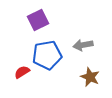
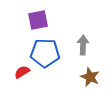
purple square: rotated 15 degrees clockwise
gray arrow: rotated 102 degrees clockwise
blue pentagon: moved 2 px left, 2 px up; rotated 12 degrees clockwise
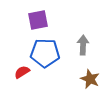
brown star: moved 2 px down
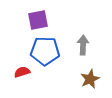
blue pentagon: moved 2 px up
red semicircle: rotated 14 degrees clockwise
brown star: rotated 24 degrees clockwise
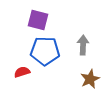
purple square: rotated 25 degrees clockwise
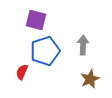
purple square: moved 2 px left
blue pentagon: rotated 20 degrees counterclockwise
red semicircle: rotated 49 degrees counterclockwise
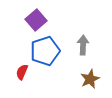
purple square: rotated 35 degrees clockwise
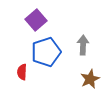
blue pentagon: moved 1 px right, 1 px down
red semicircle: rotated 21 degrees counterclockwise
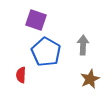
purple square: rotated 30 degrees counterclockwise
blue pentagon: rotated 24 degrees counterclockwise
red semicircle: moved 1 px left, 3 px down
